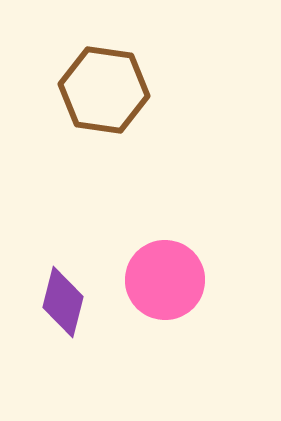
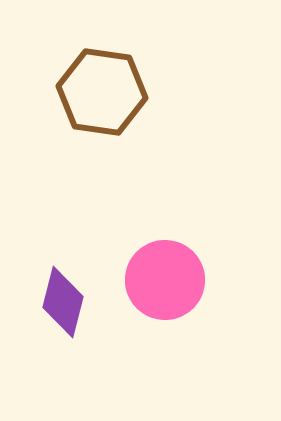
brown hexagon: moved 2 px left, 2 px down
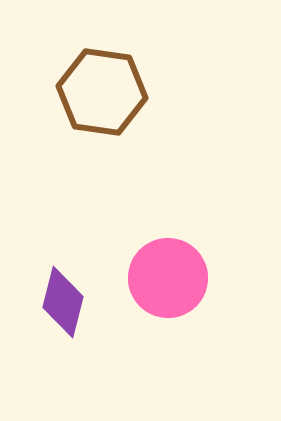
pink circle: moved 3 px right, 2 px up
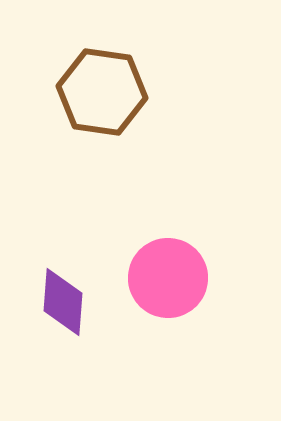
purple diamond: rotated 10 degrees counterclockwise
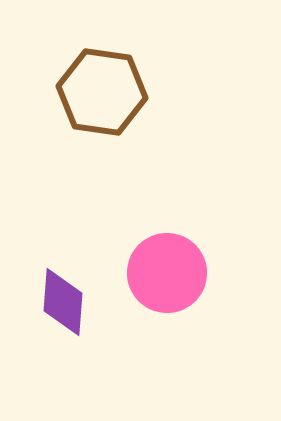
pink circle: moved 1 px left, 5 px up
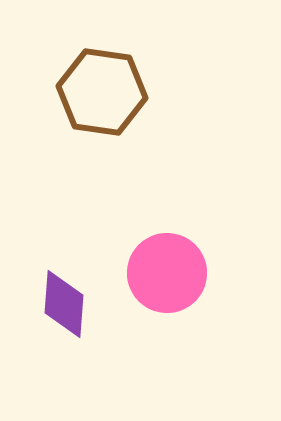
purple diamond: moved 1 px right, 2 px down
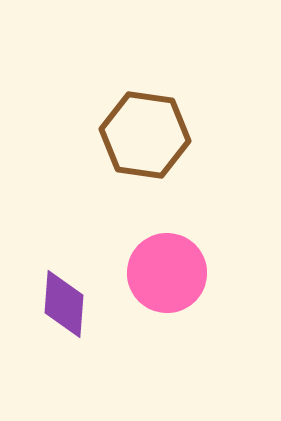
brown hexagon: moved 43 px right, 43 px down
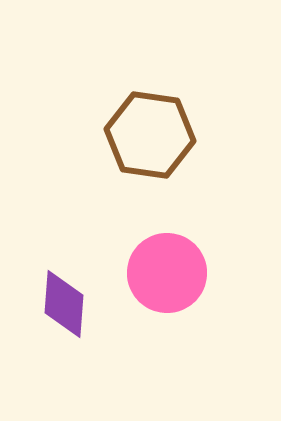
brown hexagon: moved 5 px right
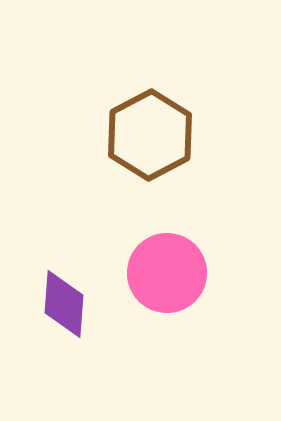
brown hexagon: rotated 24 degrees clockwise
